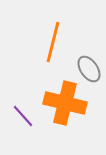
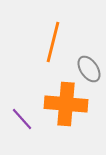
orange cross: moved 1 px right, 1 px down; rotated 9 degrees counterclockwise
purple line: moved 1 px left, 3 px down
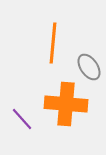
orange line: moved 1 px down; rotated 9 degrees counterclockwise
gray ellipse: moved 2 px up
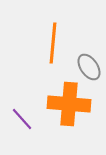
orange cross: moved 3 px right
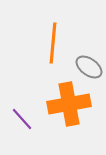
gray ellipse: rotated 20 degrees counterclockwise
orange cross: rotated 15 degrees counterclockwise
